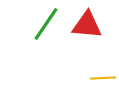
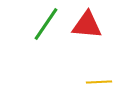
yellow line: moved 4 px left, 4 px down
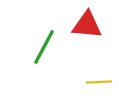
green line: moved 2 px left, 23 px down; rotated 6 degrees counterclockwise
